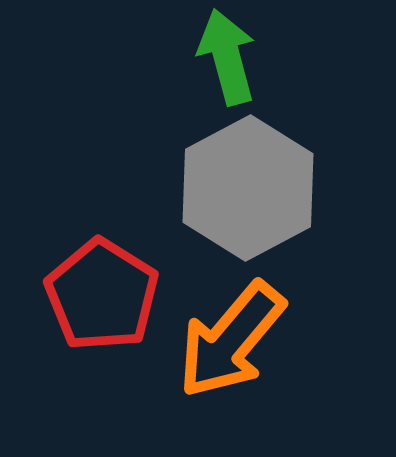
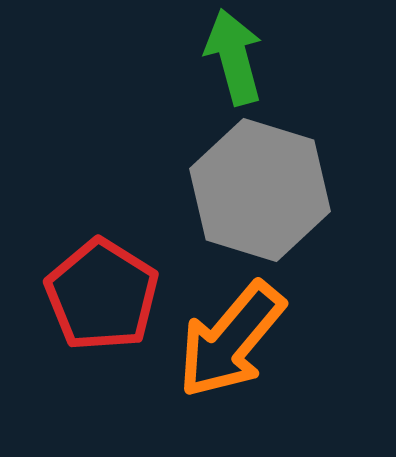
green arrow: moved 7 px right
gray hexagon: moved 12 px right, 2 px down; rotated 15 degrees counterclockwise
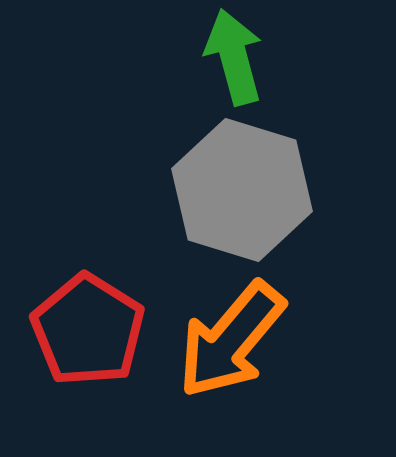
gray hexagon: moved 18 px left
red pentagon: moved 14 px left, 35 px down
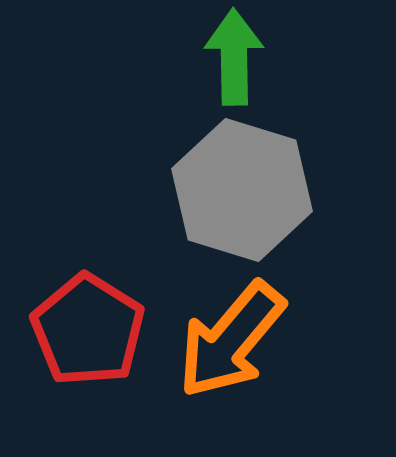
green arrow: rotated 14 degrees clockwise
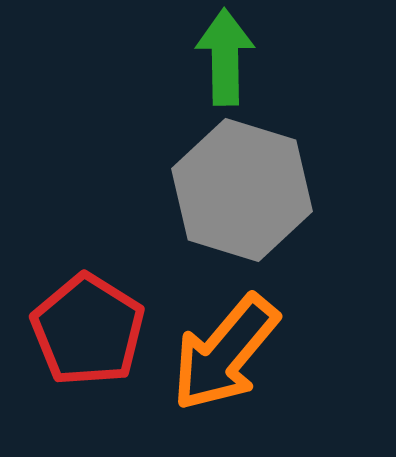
green arrow: moved 9 px left
orange arrow: moved 6 px left, 13 px down
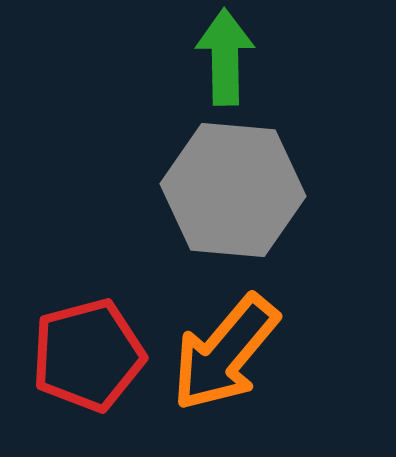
gray hexagon: moved 9 px left; rotated 12 degrees counterclockwise
red pentagon: moved 25 px down; rotated 25 degrees clockwise
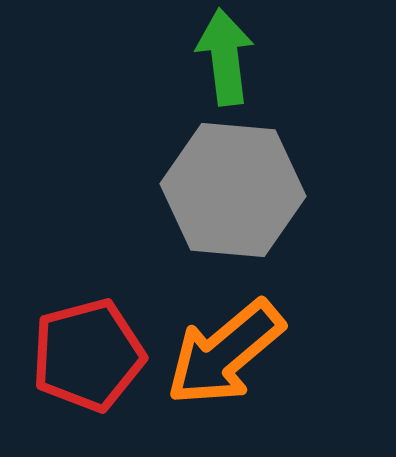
green arrow: rotated 6 degrees counterclockwise
orange arrow: rotated 10 degrees clockwise
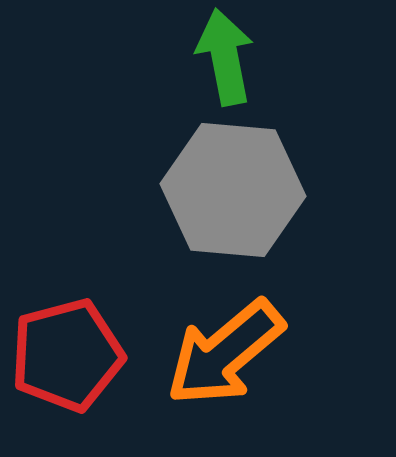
green arrow: rotated 4 degrees counterclockwise
red pentagon: moved 21 px left
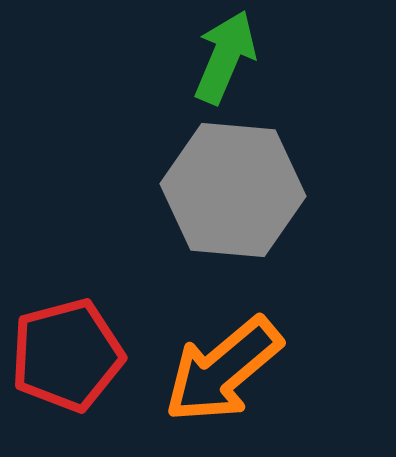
green arrow: rotated 34 degrees clockwise
orange arrow: moved 2 px left, 17 px down
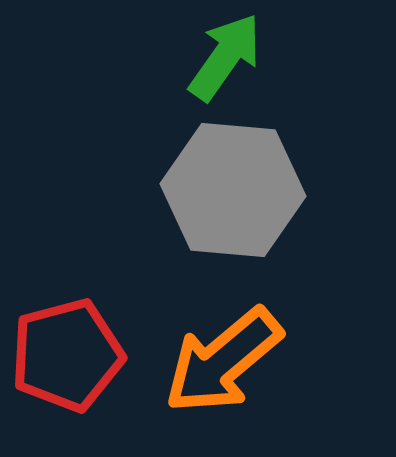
green arrow: rotated 12 degrees clockwise
orange arrow: moved 9 px up
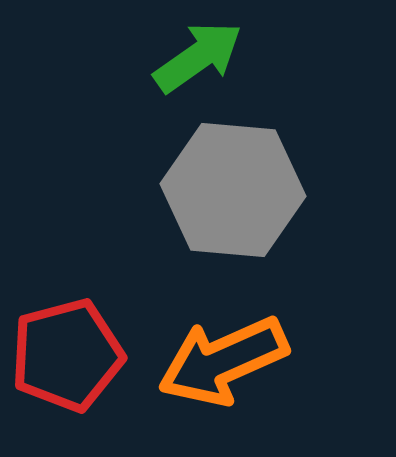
green arrow: moved 27 px left; rotated 20 degrees clockwise
orange arrow: rotated 16 degrees clockwise
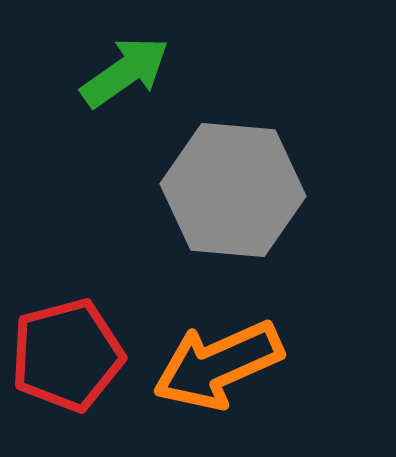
green arrow: moved 73 px left, 15 px down
orange arrow: moved 5 px left, 4 px down
